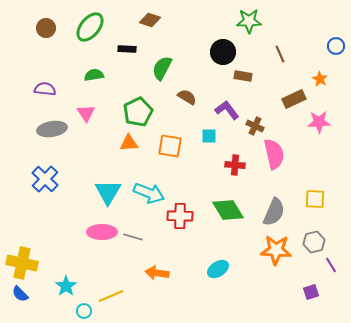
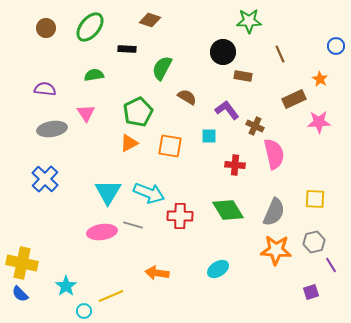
orange triangle at (129, 143): rotated 24 degrees counterclockwise
pink ellipse at (102, 232): rotated 8 degrees counterclockwise
gray line at (133, 237): moved 12 px up
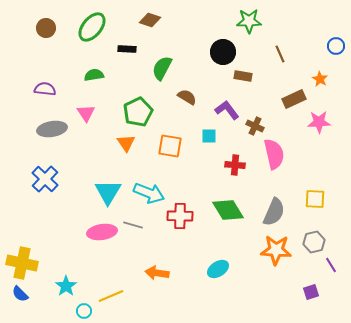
green ellipse at (90, 27): moved 2 px right
orange triangle at (129, 143): moved 3 px left; rotated 36 degrees counterclockwise
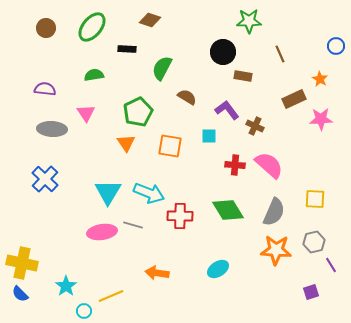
pink star at (319, 122): moved 2 px right, 3 px up
gray ellipse at (52, 129): rotated 12 degrees clockwise
pink semicircle at (274, 154): moved 5 px left, 11 px down; rotated 36 degrees counterclockwise
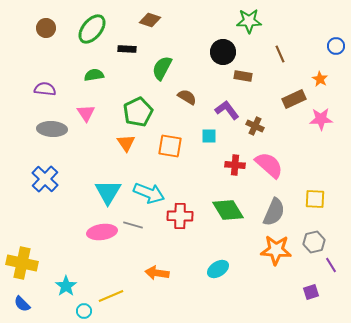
green ellipse at (92, 27): moved 2 px down
blue semicircle at (20, 294): moved 2 px right, 10 px down
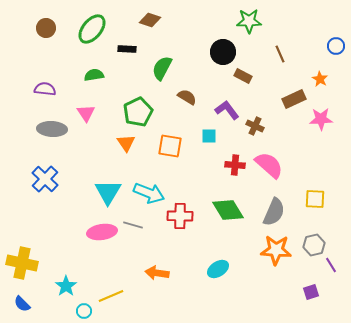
brown rectangle at (243, 76): rotated 18 degrees clockwise
gray hexagon at (314, 242): moved 3 px down
